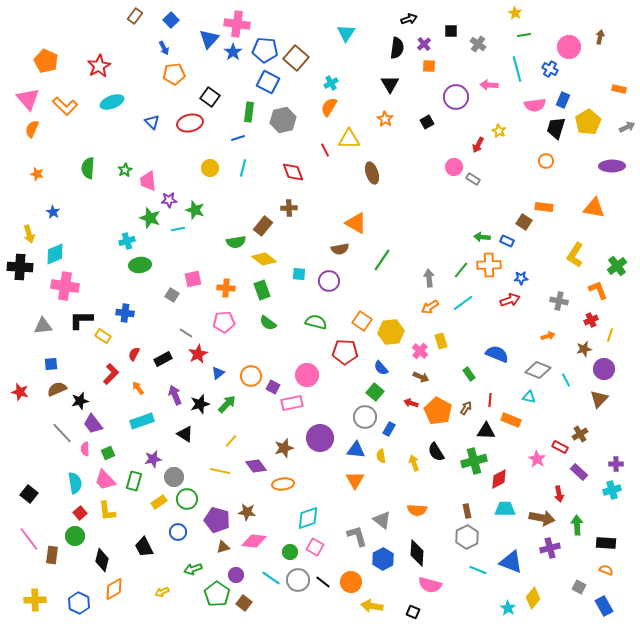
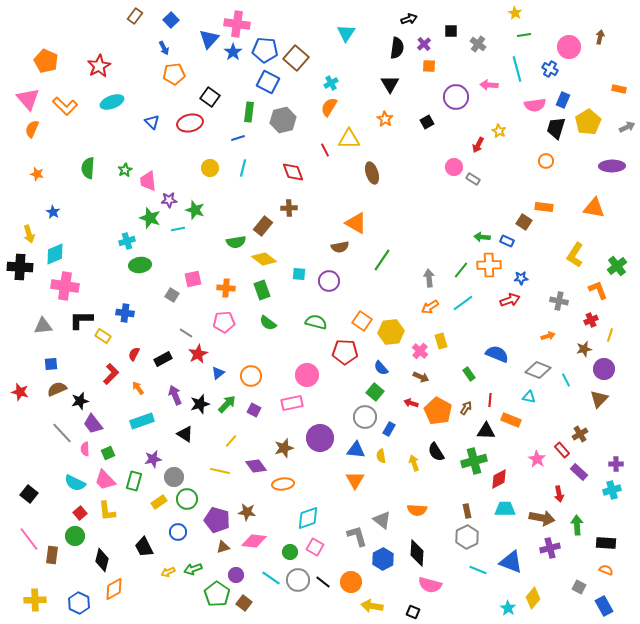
brown semicircle at (340, 249): moved 2 px up
purple square at (273, 387): moved 19 px left, 23 px down
red rectangle at (560, 447): moved 2 px right, 3 px down; rotated 21 degrees clockwise
cyan semicircle at (75, 483): rotated 125 degrees clockwise
yellow arrow at (162, 592): moved 6 px right, 20 px up
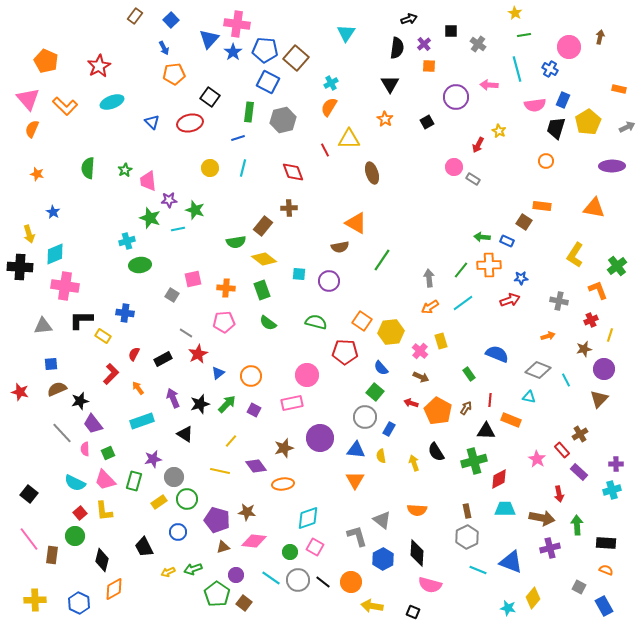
orange rectangle at (544, 207): moved 2 px left, 1 px up
purple arrow at (175, 395): moved 2 px left, 3 px down
yellow L-shape at (107, 511): moved 3 px left
cyan star at (508, 608): rotated 21 degrees counterclockwise
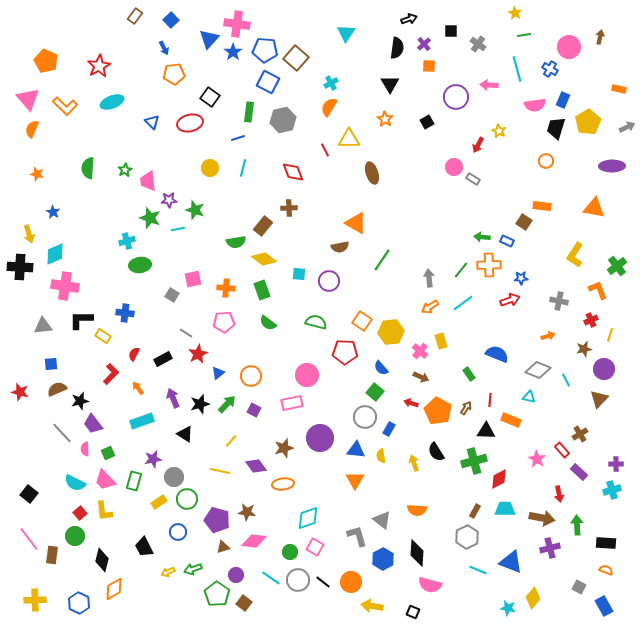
brown rectangle at (467, 511): moved 8 px right; rotated 40 degrees clockwise
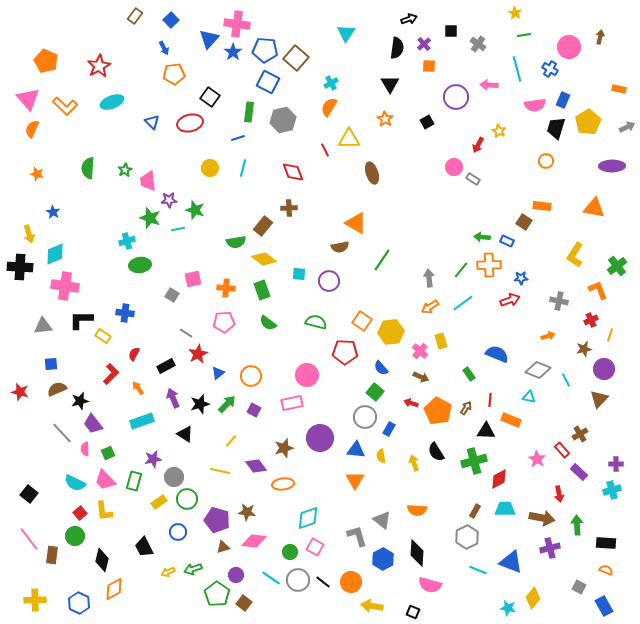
black rectangle at (163, 359): moved 3 px right, 7 px down
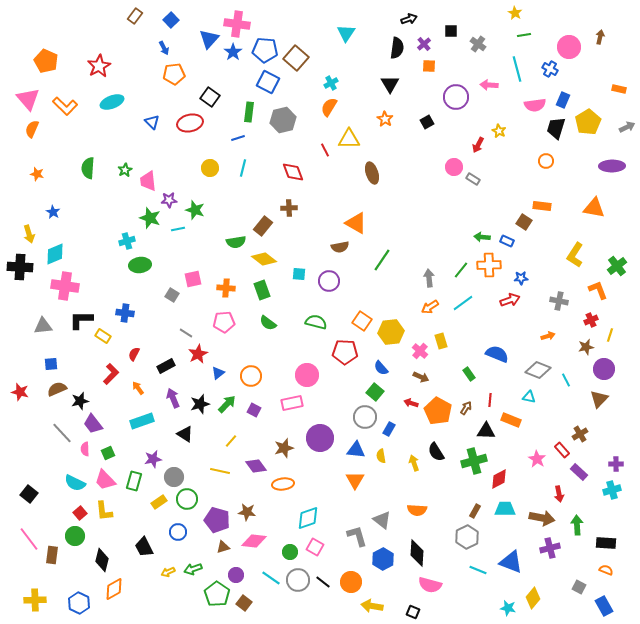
brown star at (584, 349): moved 2 px right, 2 px up
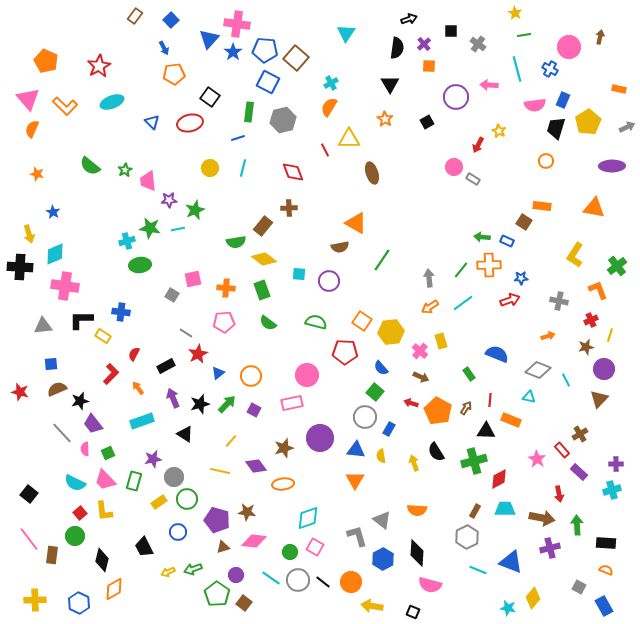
green semicircle at (88, 168): moved 2 px right, 2 px up; rotated 55 degrees counterclockwise
green star at (195, 210): rotated 30 degrees clockwise
green star at (150, 218): moved 10 px down; rotated 10 degrees counterclockwise
blue cross at (125, 313): moved 4 px left, 1 px up
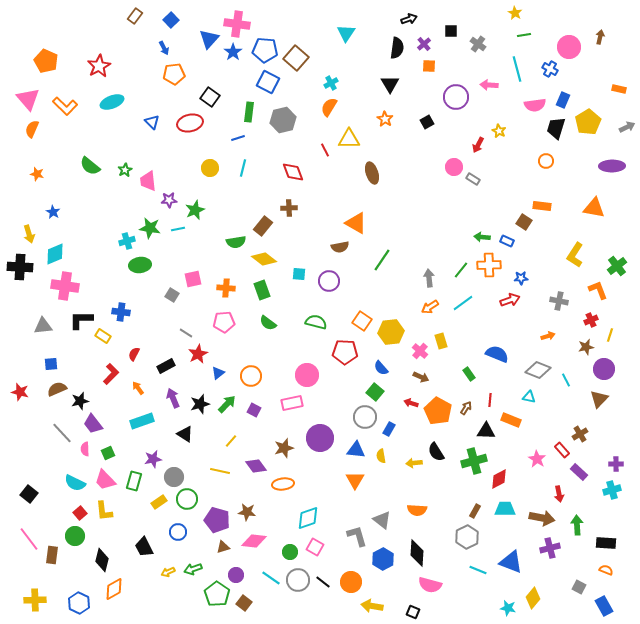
yellow arrow at (414, 463): rotated 77 degrees counterclockwise
